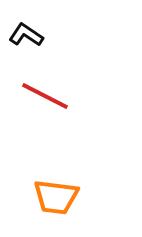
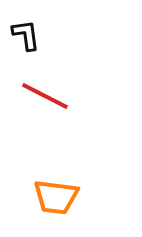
black L-shape: rotated 48 degrees clockwise
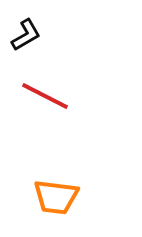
black L-shape: rotated 68 degrees clockwise
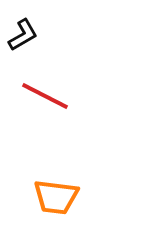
black L-shape: moved 3 px left
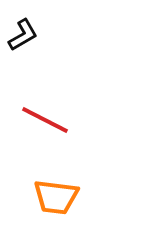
red line: moved 24 px down
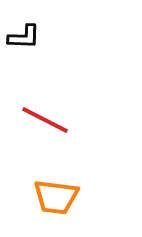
black L-shape: moved 1 px right, 2 px down; rotated 32 degrees clockwise
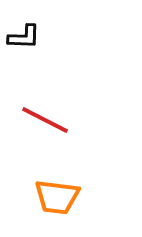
orange trapezoid: moved 1 px right
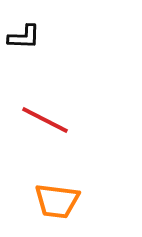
orange trapezoid: moved 4 px down
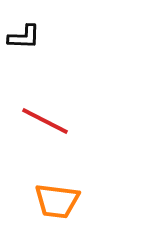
red line: moved 1 px down
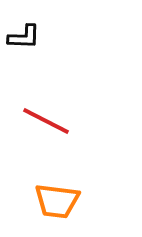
red line: moved 1 px right
